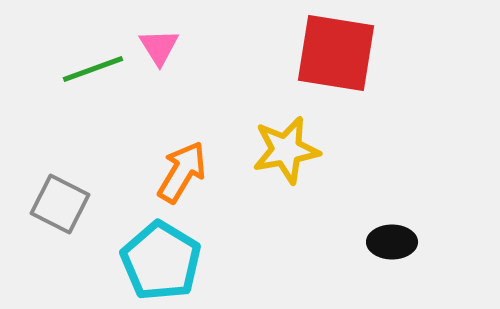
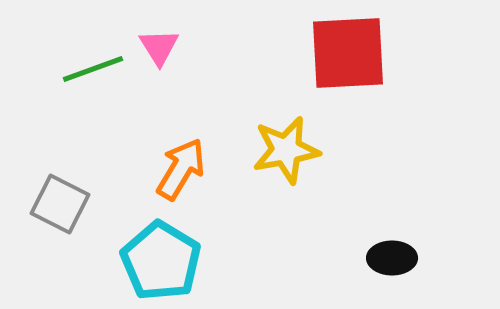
red square: moved 12 px right; rotated 12 degrees counterclockwise
orange arrow: moved 1 px left, 3 px up
black ellipse: moved 16 px down
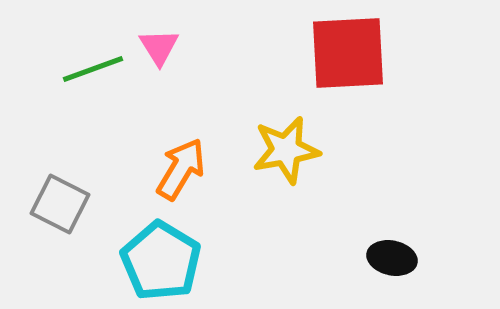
black ellipse: rotated 12 degrees clockwise
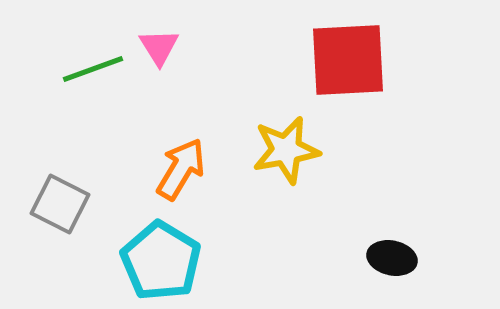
red square: moved 7 px down
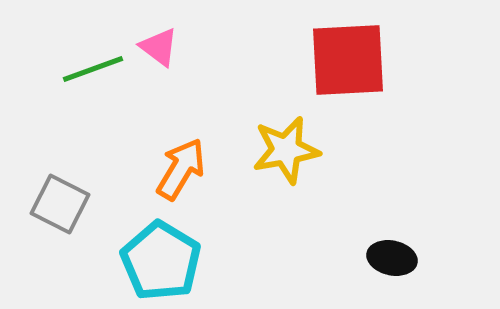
pink triangle: rotated 21 degrees counterclockwise
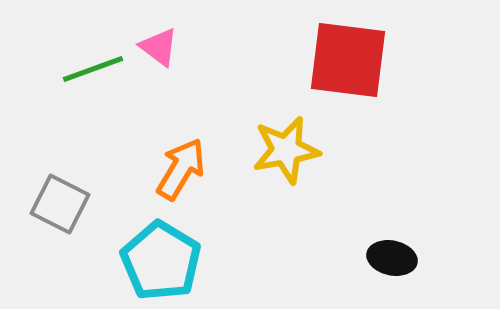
red square: rotated 10 degrees clockwise
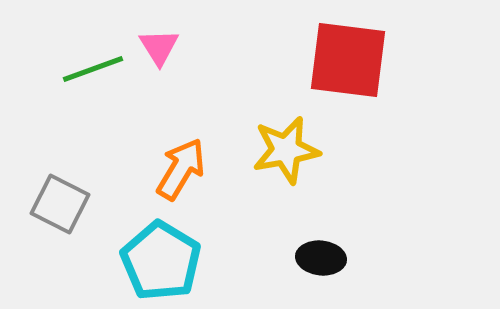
pink triangle: rotated 21 degrees clockwise
black ellipse: moved 71 px left; rotated 6 degrees counterclockwise
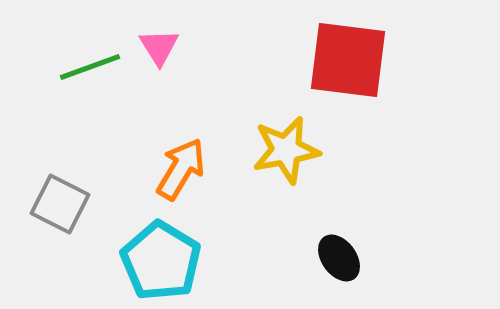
green line: moved 3 px left, 2 px up
black ellipse: moved 18 px right; rotated 48 degrees clockwise
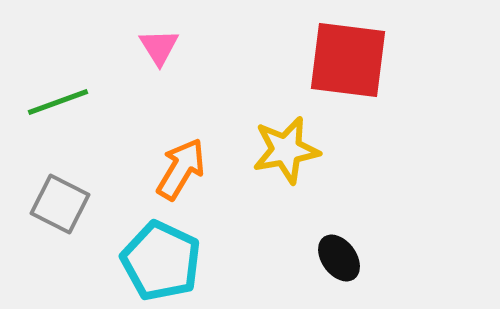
green line: moved 32 px left, 35 px down
cyan pentagon: rotated 6 degrees counterclockwise
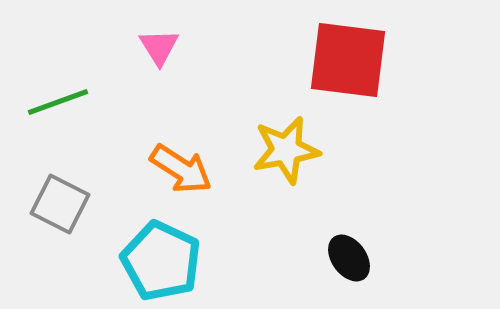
orange arrow: rotated 92 degrees clockwise
black ellipse: moved 10 px right
